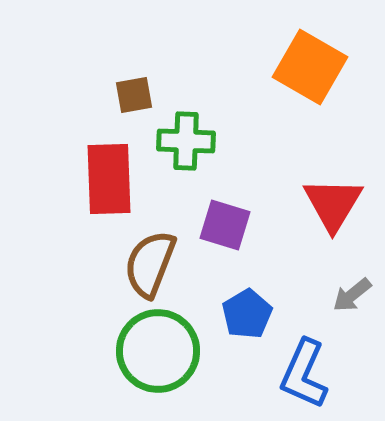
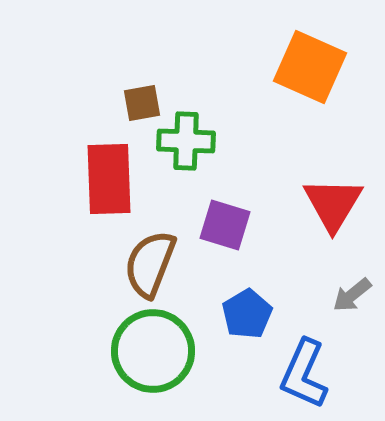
orange square: rotated 6 degrees counterclockwise
brown square: moved 8 px right, 8 px down
green circle: moved 5 px left
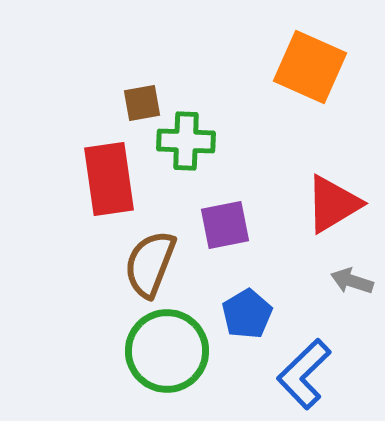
red rectangle: rotated 6 degrees counterclockwise
red triangle: rotated 28 degrees clockwise
purple square: rotated 28 degrees counterclockwise
gray arrow: moved 14 px up; rotated 57 degrees clockwise
green circle: moved 14 px right
blue L-shape: rotated 22 degrees clockwise
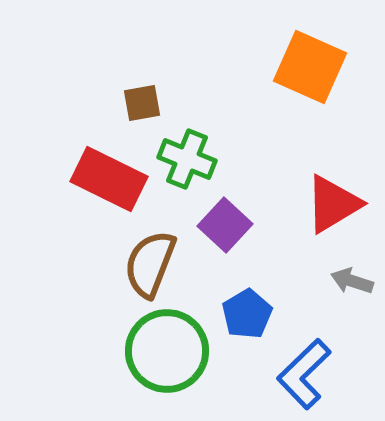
green cross: moved 1 px right, 18 px down; rotated 20 degrees clockwise
red rectangle: rotated 56 degrees counterclockwise
purple square: rotated 36 degrees counterclockwise
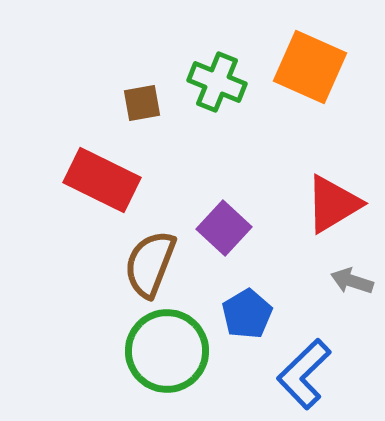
green cross: moved 30 px right, 77 px up
red rectangle: moved 7 px left, 1 px down
purple square: moved 1 px left, 3 px down
